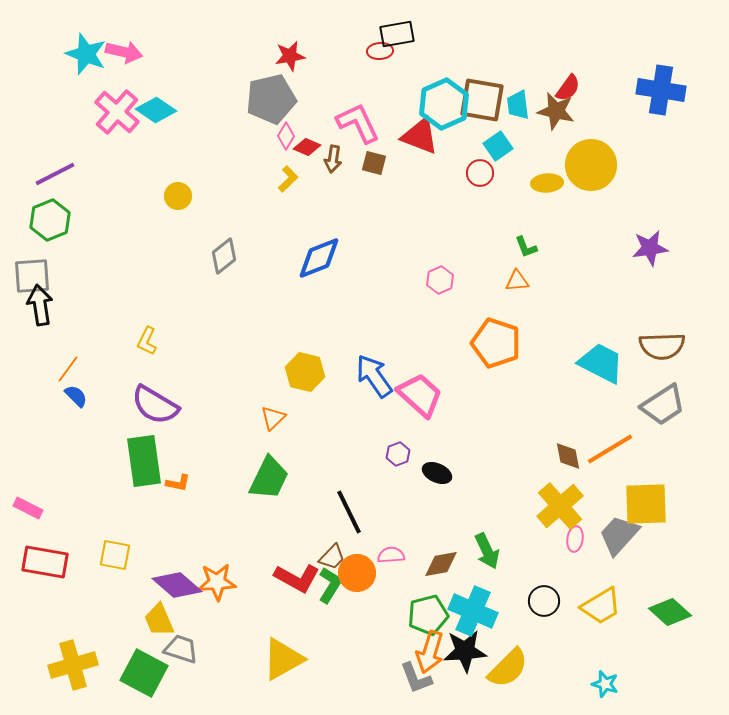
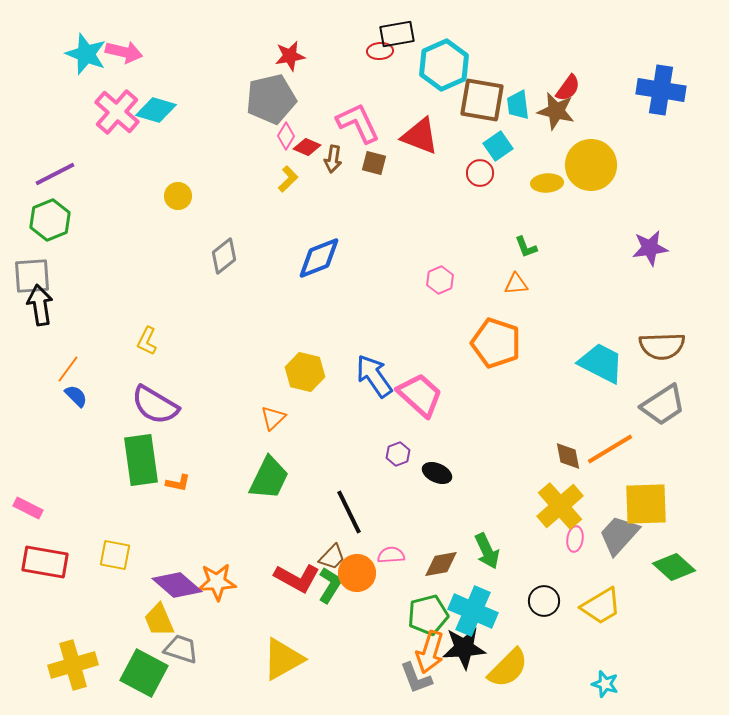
cyan hexagon at (444, 104): moved 39 px up
cyan diamond at (156, 110): rotated 18 degrees counterclockwise
orange triangle at (517, 281): moved 1 px left, 3 px down
green rectangle at (144, 461): moved 3 px left, 1 px up
green diamond at (670, 612): moved 4 px right, 45 px up
black star at (465, 651): moved 1 px left, 3 px up
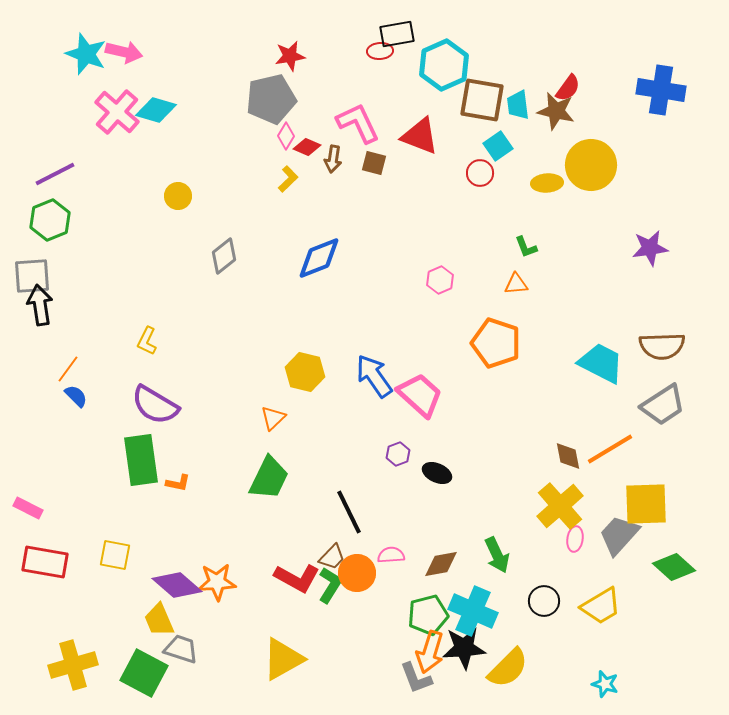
green arrow at (487, 551): moved 10 px right, 4 px down
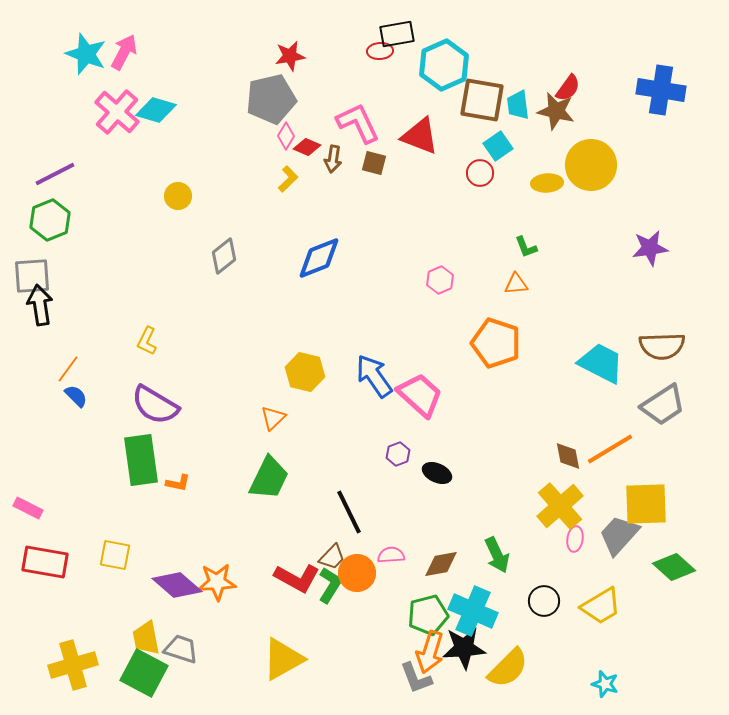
pink arrow at (124, 52): rotated 75 degrees counterclockwise
yellow trapezoid at (159, 620): moved 13 px left, 18 px down; rotated 12 degrees clockwise
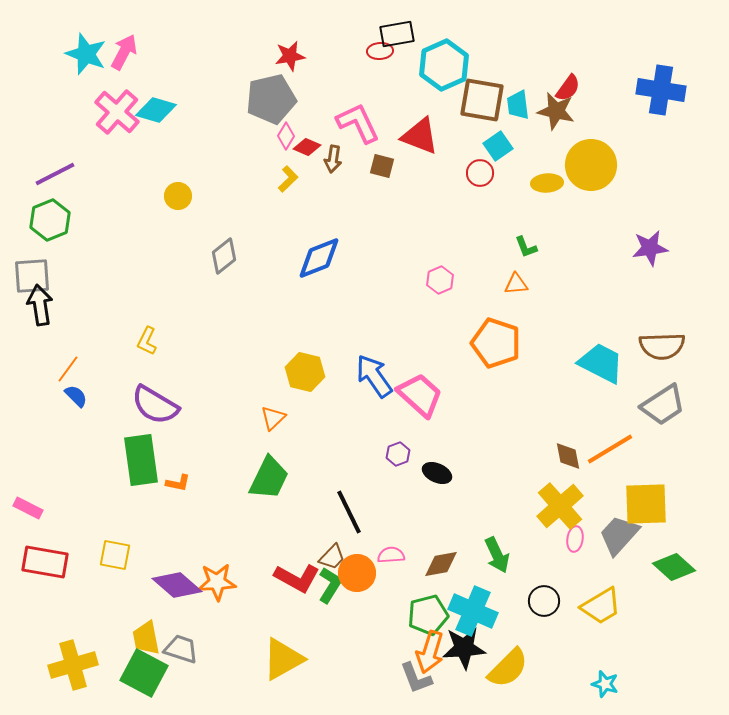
brown square at (374, 163): moved 8 px right, 3 px down
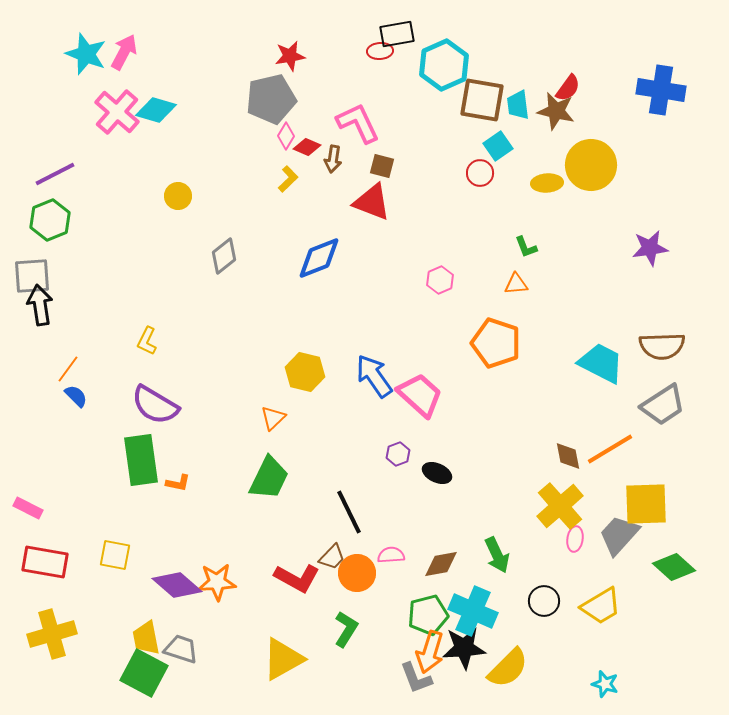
red triangle at (420, 136): moved 48 px left, 66 px down
green L-shape at (330, 585): moved 16 px right, 44 px down
yellow cross at (73, 665): moved 21 px left, 31 px up
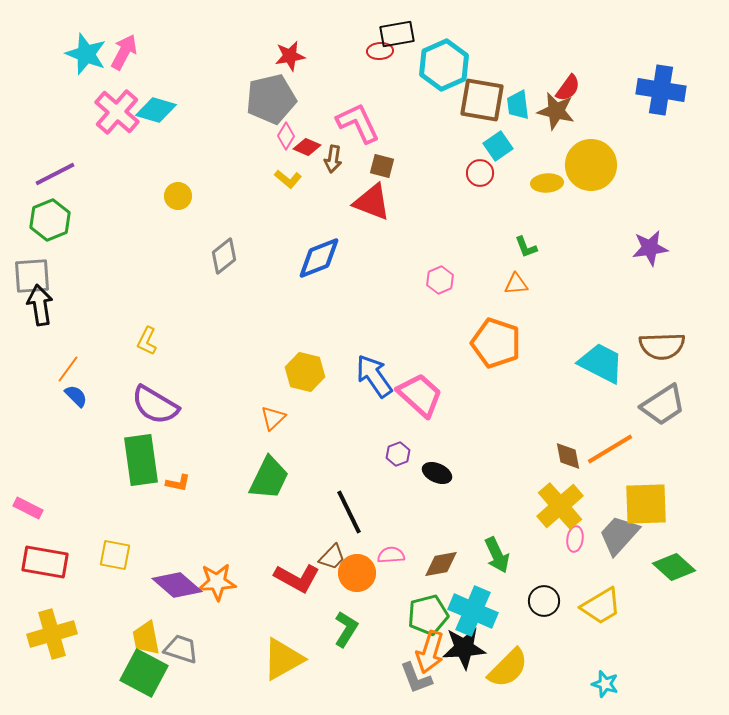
yellow L-shape at (288, 179): rotated 84 degrees clockwise
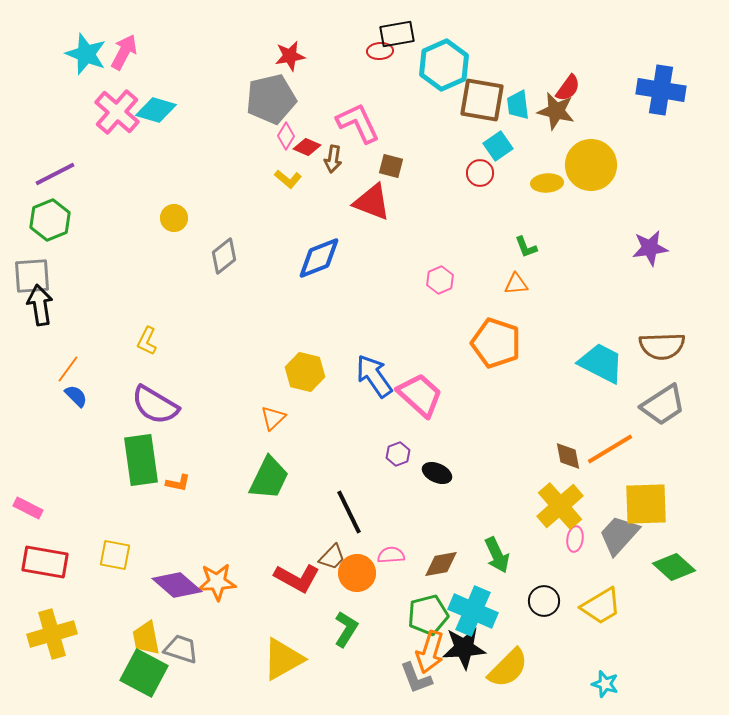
brown square at (382, 166): moved 9 px right
yellow circle at (178, 196): moved 4 px left, 22 px down
